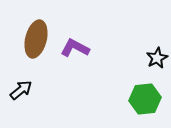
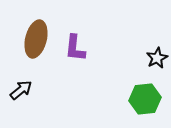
purple L-shape: rotated 112 degrees counterclockwise
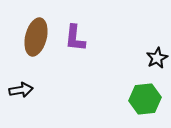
brown ellipse: moved 2 px up
purple L-shape: moved 10 px up
black arrow: rotated 30 degrees clockwise
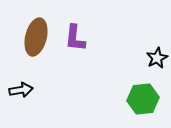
green hexagon: moved 2 px left
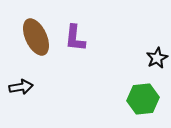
brown ellipse: rotated 39 degrees counterclockwise
black arrow: moved 3 px up
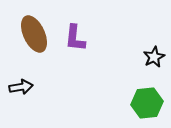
brown ellipse: moved 2 px left, 3 px up
black star: moved 3 px left, 1 px up
green hexagon: moved 4 px right, 4 px down
